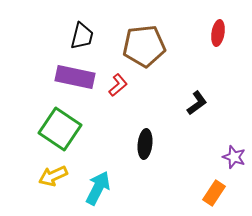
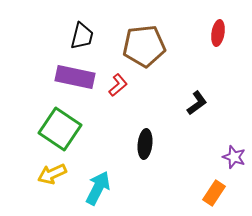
yellow arrow: moved 1 px left, 2 px up
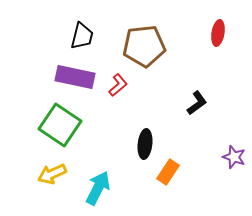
green square: moved 4 px up
orange rectangle: moved 46 px left, 21 px up
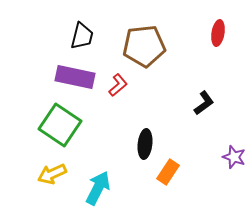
black L-shape: moved 7 px right
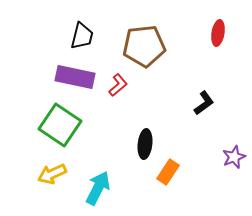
purple star: rotated 30 degrees clockwise
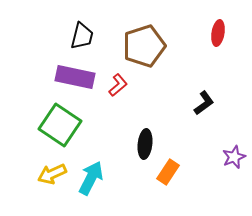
brown pentagon: rotated 12 degrees counterclockwise
cyan arrow: moved 7 px left, 10 px up
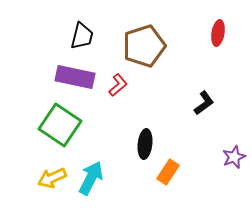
yellow arrow: moved 4 px down
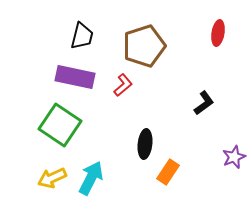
red L-shape: moved 5 px right
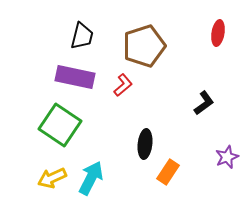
purple star: moved 7 px left
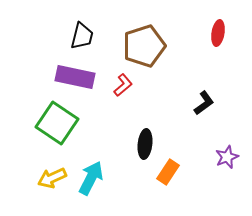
green square: moved 3 px left, 2 px up
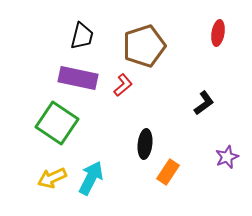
purple rectangle: moved 3 px right, 1 px down
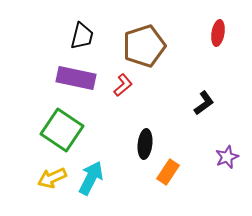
purple rectangle: moved 2 px left
green square: moved 5 px right, 7 px down
